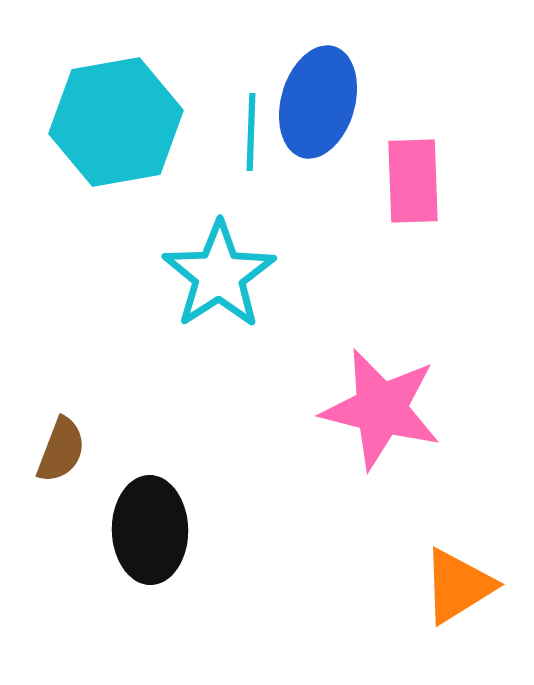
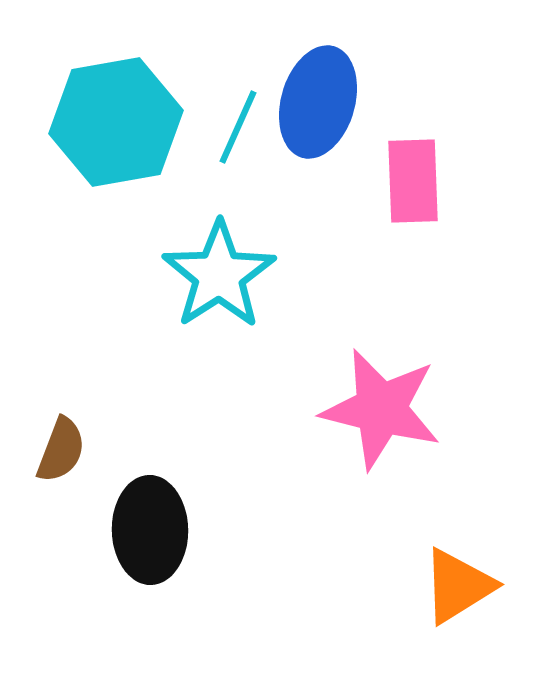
cyan line: moved 13 px left, 5 px up; rotated 22 degrees clockwise
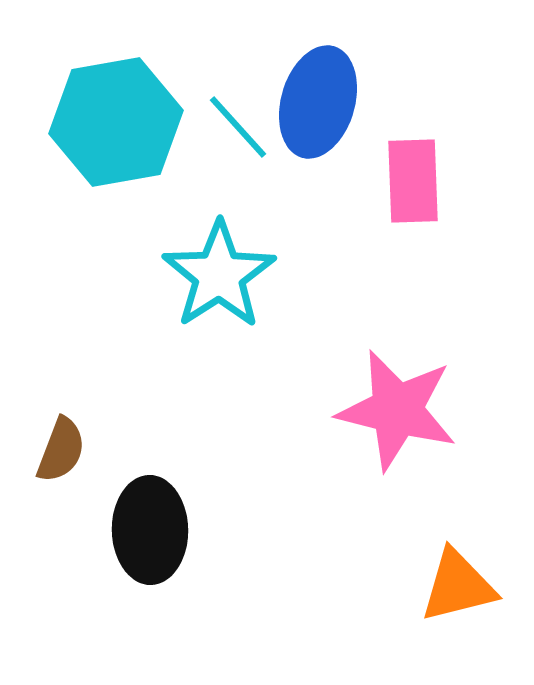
cyan line: rotated 66 degrees counterclockwise
pink star: moved 16 px right, 1 px down
orange triangle: rotated 18 degrees clockwise
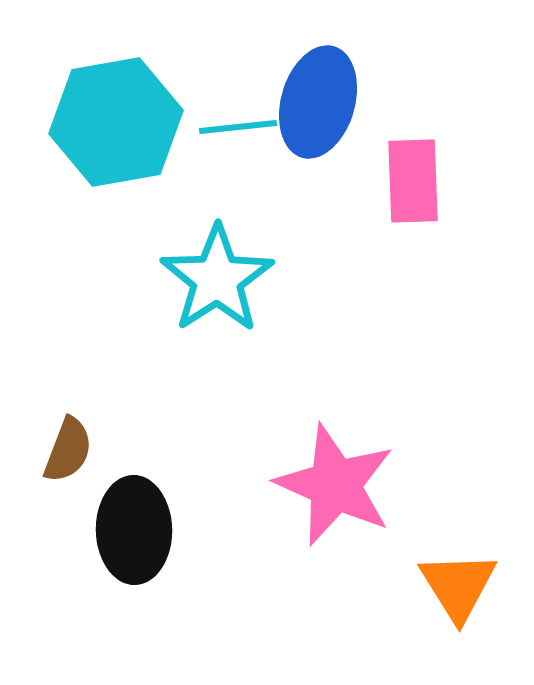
cyan line: rotated 54 degrees counterclockwise
cyan star: moved 2 px left, 4 px down
pink star: moved 62 px left, 75 px down; rotated 10 degrees clockwise
brown semicircle: moved 7 px right
black ellipse: moved 16 px left
orange triangle: rotated 48 degrees counterclockwise
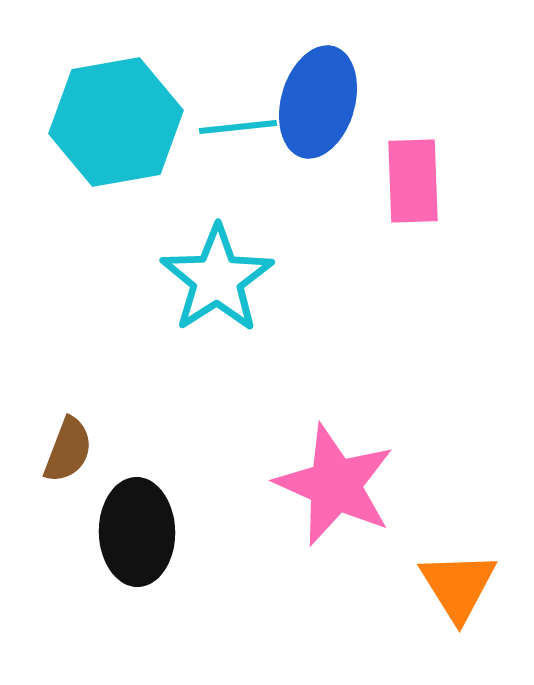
black ellipse: moved 3 px right, 2 px down
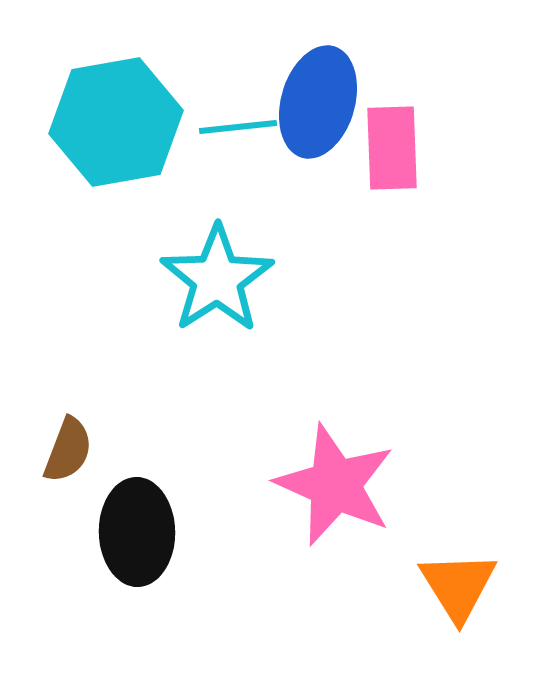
pink rectangle: moved 21 px left, 33 px up
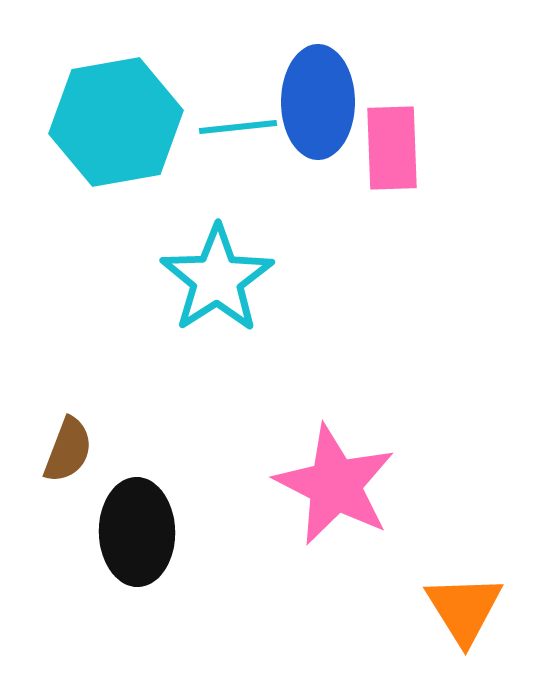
blue ellipse: rotated 16 degrees counterclockwise
pink star: rotated 3 degrees clockwise
orange triangle: moved 6 px right, 23 px down
